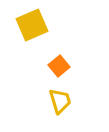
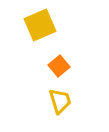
yellow square: moved 8 px right
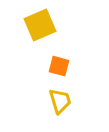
orange square: rotated 35 degrees counterclockwise
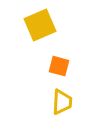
yellow trapezoid: moved 2 px right, 1 px down; rotated 20 degrees clockwise
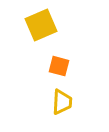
yellow square: moved 1 px right
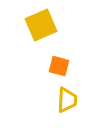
yellow trapezoid: moved 5 px right, 2 px up
